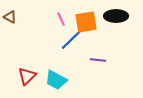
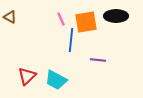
blue line: rotated 40 degrees counterclockwise
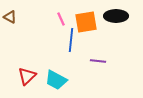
purple line: moved 1 px down
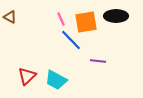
blue line: rotated 50 degrees counterclockwise
